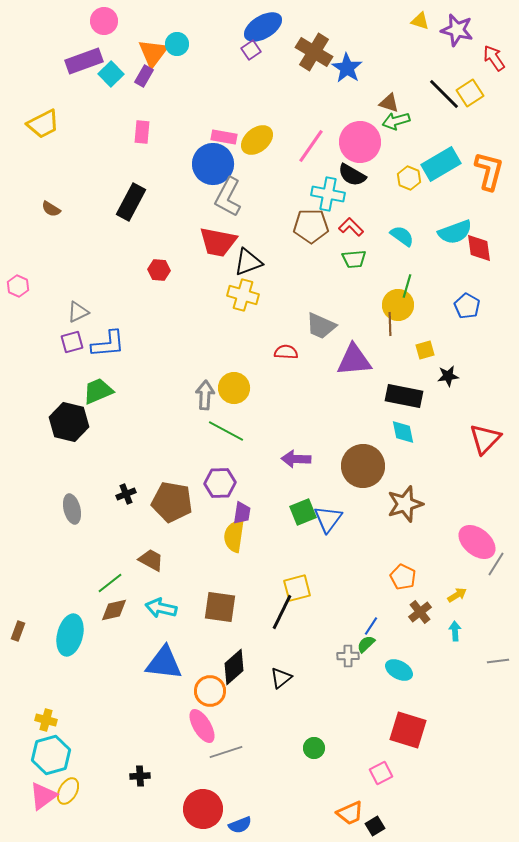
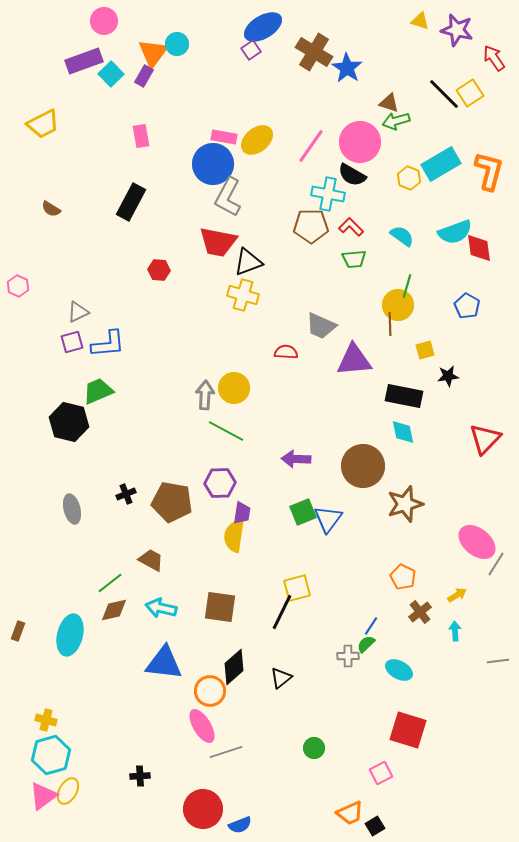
pink rectangle at (142, 132): moved 1 px left, 4 px down; rotated 15 degrees counterclockwise
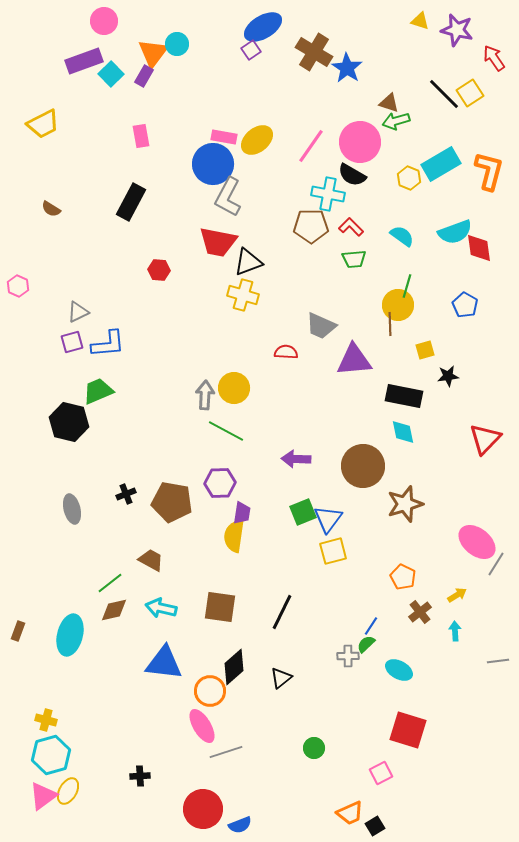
blue pentagon at (467, 306): moved 2 px left, 1 px up
yellow square at (297, 588): moved 36 px right, 37 px up
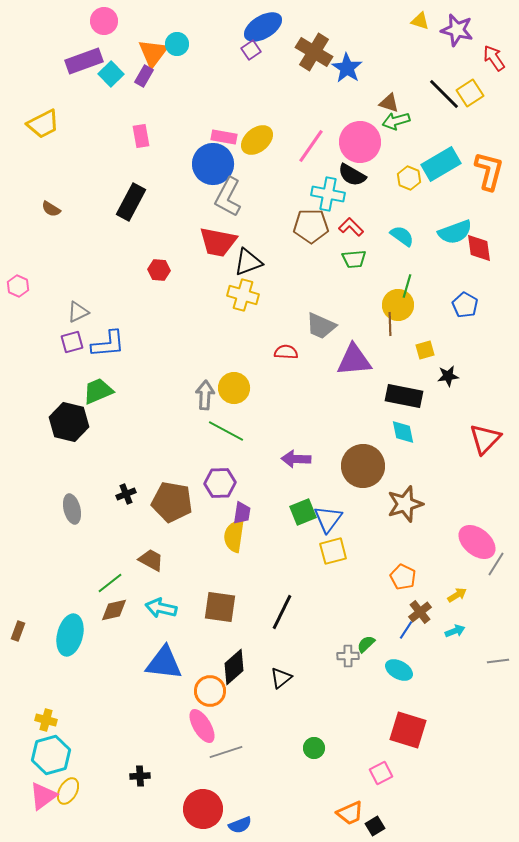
blue line at (371, 626): moved 35 px right, 4 px down
cyan arrow at (455, 631): rotated 72 degrees clockwise
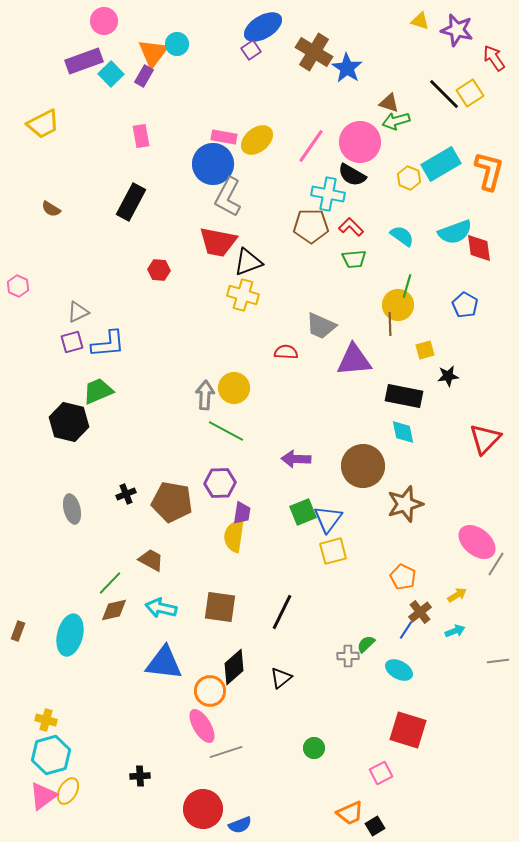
green line at (110, 583): rotated 8 degrees counterclockwise
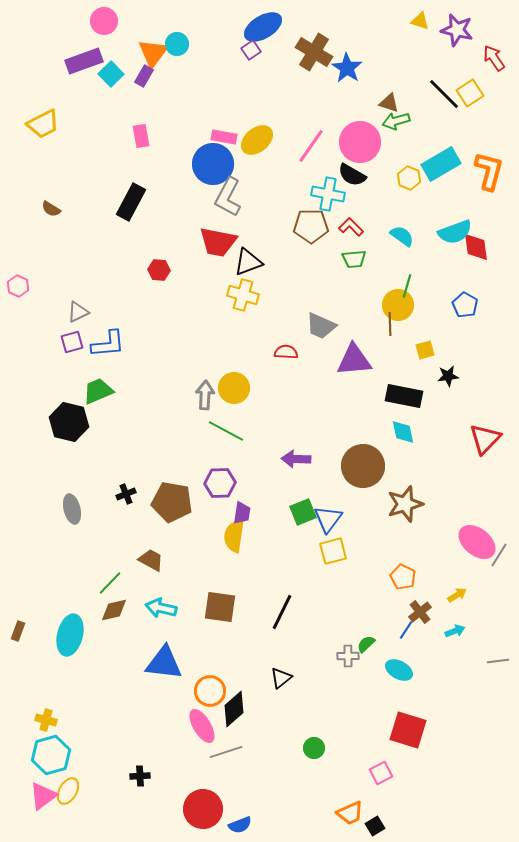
red diamond at (479, 248): moved 3 px left, 1 px up
gray line at (496, 564): moved 3 px right, 9 px up
black diamond at (234, 667): moved 42 px down
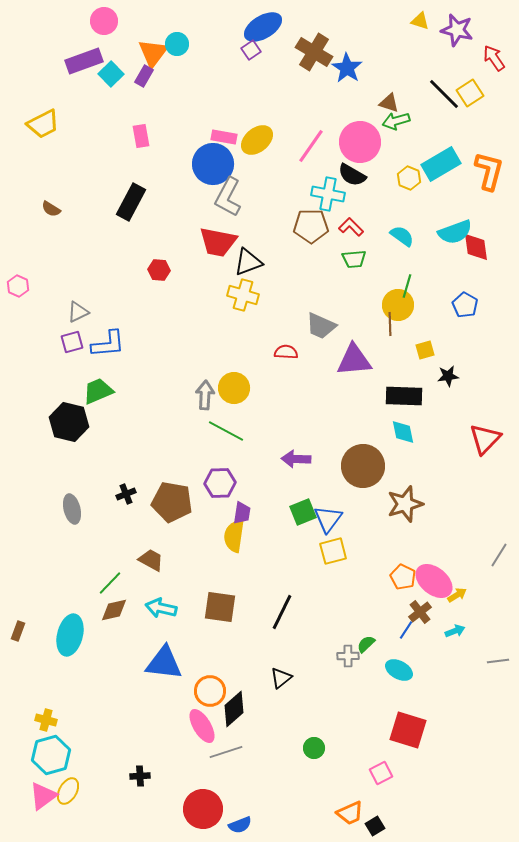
black rectangle at (404, 396): rotated 9 degrees counterclockwise
pink ellipse at (477, 542): moved 43 px left, 39 px down
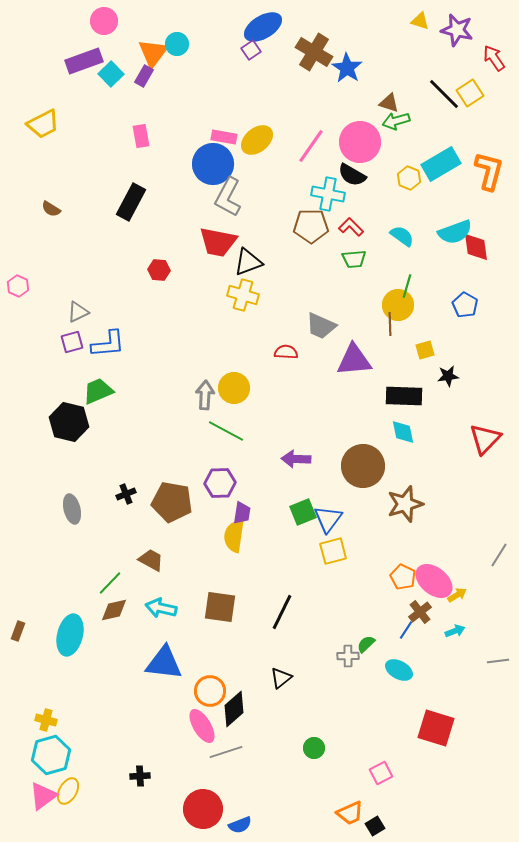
red square at (408, 730): moved 28 px right, 2 px up
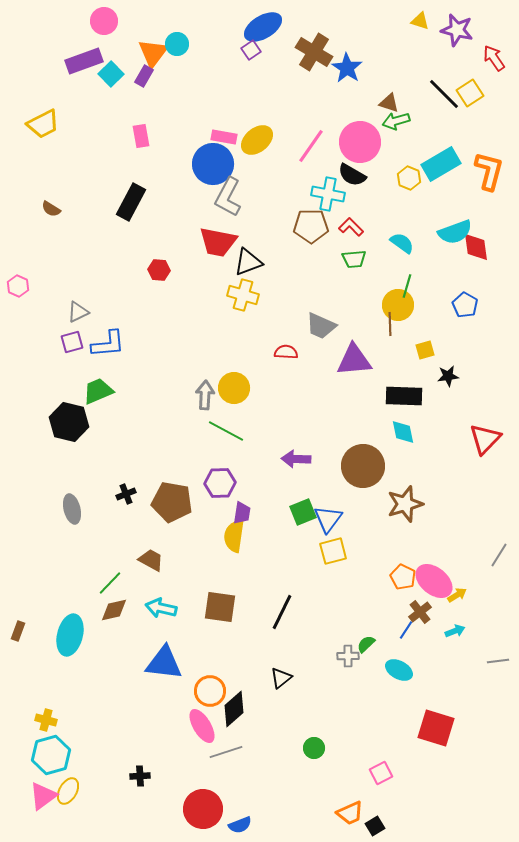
cyan semicircle at (402, 236): moved 7 px down
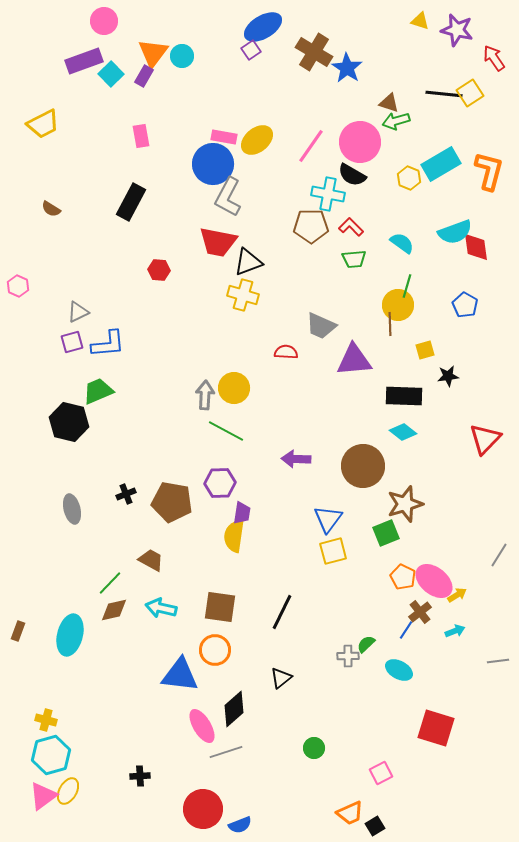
cyan circle at (177, 44): moved 5 px right, 12 px down
black line at (444, 94): rotated 39 degrees counterclockwise
cyan diamond at (403, 432): rotated 40 degrees counterclockwise
green square at (303, 512): moved 83 px right, 21 px down
blue triangle at (164, 663): moved 16 px right, 12 px down
orange circle at (210, 691): moved 5 px right, 41 px up
